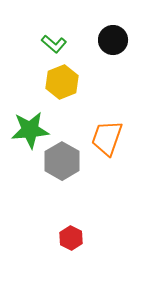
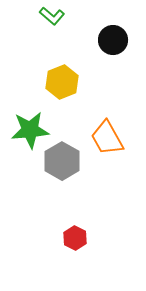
green L-shape: moved 2 px left, 28 px up
orange trapezoid: rotated 48 degrees counterclockwise
red hexagon: moved 4 px right
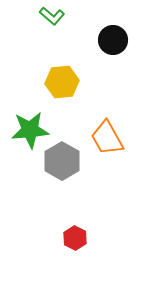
yellow hexagon: rotated 16 degrees clockwise
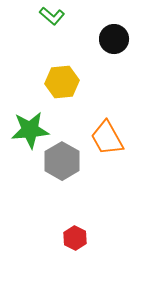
black circle: moved 1 px right, 1 px up
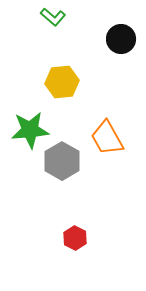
green L-shape: moved 1 px right, 1 px down
black circle: moved 7 px right
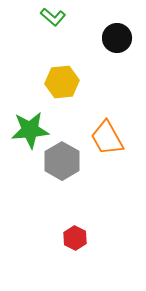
black circle: moved 4 px left, 1 px up
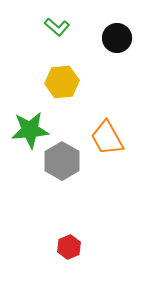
green L-shape: moved 4 px right, 10 px down
red hexagon: moved 6 px left, 9 px down; rotated 10 degrees clockwise
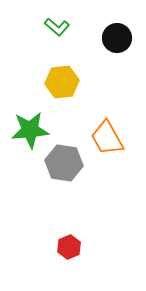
gray hexagon: moved 2 px right, 2 px down; rotated 21 degrees counterclockwise
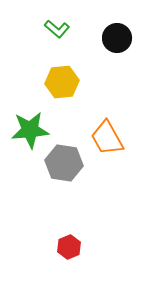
green L-shape: moved 2 px down
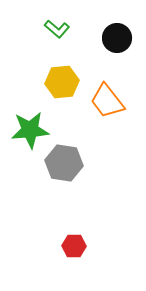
orange trapezoid: moved 37 px up; rotated 9 degrees counterclockwise
red hexagon: moved 5 px right, 1 px up; rotated 25 degrees clockwise
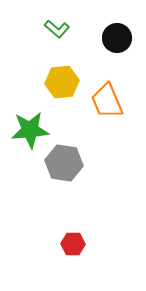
orange trapezoid: rotated 15 degrees clockwise
red hexagon: moved 1 px left, 2 px up
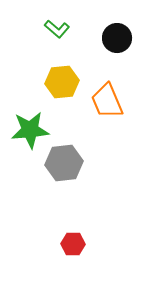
gray hexagon: rotated 15 degrees counterclockwise
